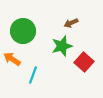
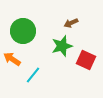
red square: moved 2 px right, 2 px up; rotated 18 degrees counterclockwise
cyan line: rotated 18 degrees clockwise
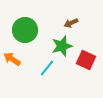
green circle: moved 2 px right, 1 px up
cyan line: moved 14 px right, 7 px up
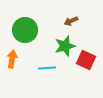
brown arrow: moved 2 px up
green star: moved 3 px right
orange arrow: rotated 66 degrees clockwise
cyan line: rotated 48 degrees clockwise
